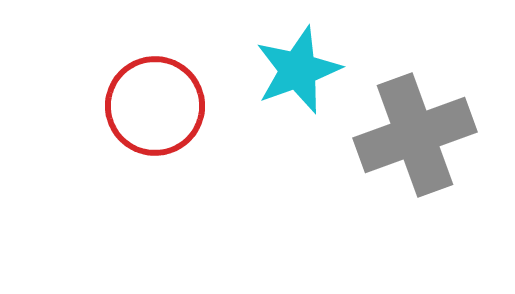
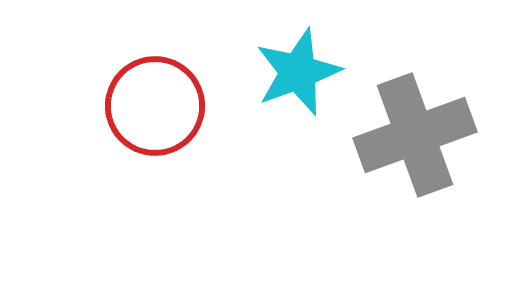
cyan star: moved 2 px down
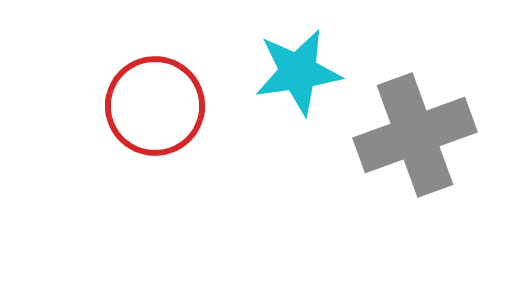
cyan star: rotated 12 degrees clockwise
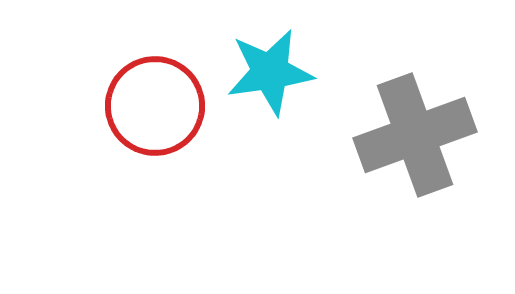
cyan star: moved 28 px left
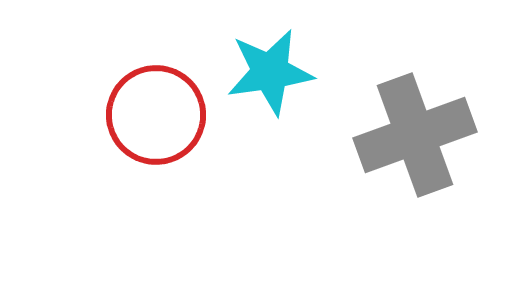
red circle: moved 1 px right, 9 px down
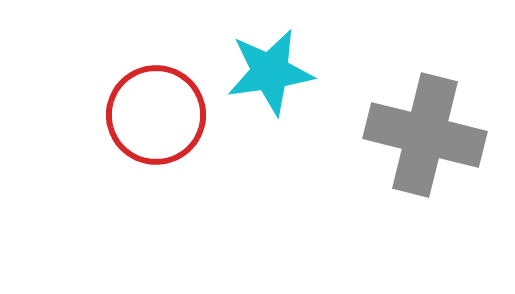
gray cross: moved 10 px right; rotated 34 degrees clockwise
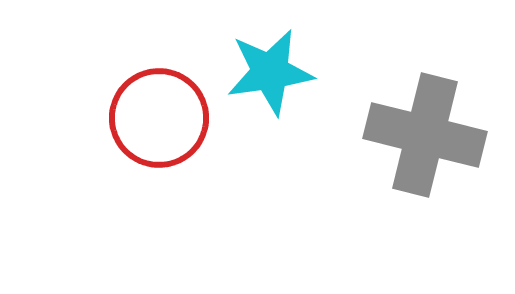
red circle: moved 3 px right, 3 px down
